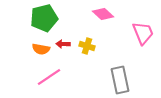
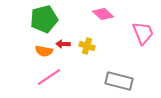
green pentagon: moved 1 px down
orange semicircle: moved 3 px right, 2 px down
gray rectangle: moved 1 px left, 1 px down; rotated 64 degrees counterclockwise
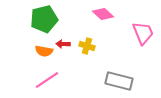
pink line: moved 2 px left, 3 px down
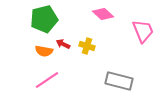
pink trapezoid: moved 2 px up
red arrow: rotated 24 degrees clockwise
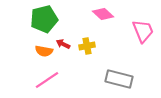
yellow cross: rotated 28 degrees counterclockwise
gray rectangle: moved 2 px up
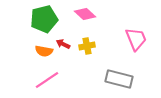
pink diamond: moved 18 px left
pink trapezoid: moved 7 px left, 8 px down
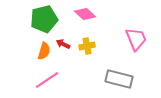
orange semicircle: rotated 84 degrees counterclockwise
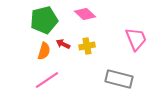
green pentagon: moved 1 px down
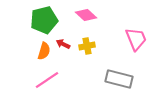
pink diamond: moved 1 px right, 1 px down
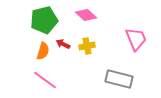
orange semicircle: moved 1 px left
pink line: moved 2 px left; rotated 70 degrees clockwise
